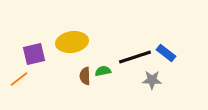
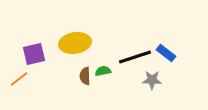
yellow ellipse: moved 3 px right, 1 px down
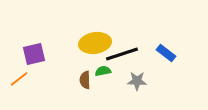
yellow ellipse: moved 20 px right
black line: moved 13 px left, 3 px up
brown semicircle: moved 4 px down
gray star: moved 15 px left, 1 px down
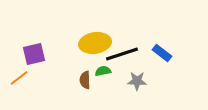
blue rectangle: moved 4 px left
orange line: moved 1 px up
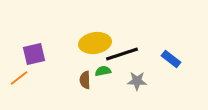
blue rectangle: moved 9 px right, 6 px down
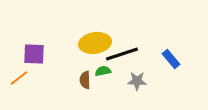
purple square: rotated 15 degrees clockwise
blue rectangle: rotated 12 degrees clockwise
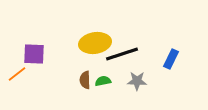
blue rectangle: rotated 66 degrees clockwise
green semicircle: moved 10 px down
orange line: moved 2 px left, 4 px up
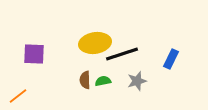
orange line: moved 1 px right, 22 px down
gray star: rotated 18 degrees counterclockwise
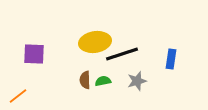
yellow ellipse: moved 1 px up
blue rectangle: rotated 18 degrees counterclockwise
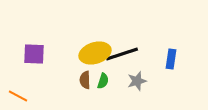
yellow ellipse: moved 11 px down; rotated 8 degrees counterclockwise
green semicircle: rotated 119 degrees clockwise
orange line: rotated 66 degrees clockwise
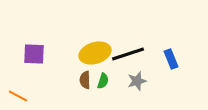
black line: moved 6 px right
blue rectangle: rotated 30 degrees counterclockwise
